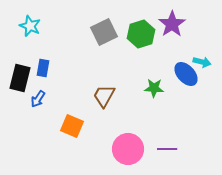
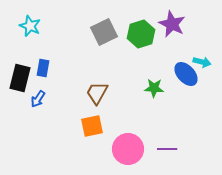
purple star: rotated 12 degrees counterclockwise
brown trapezoid: moved 7 px left, 3 px up
orange square: moved 20 px right; rotated 35 degrees counterclockwise
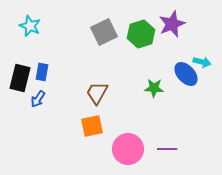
purple star: rotated 24 degrees clockwise
blue rectangle: moved 1 px left, 4 px down
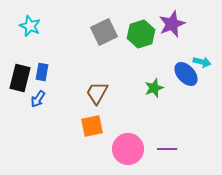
green star: rotated 24 degrees counterclockwise
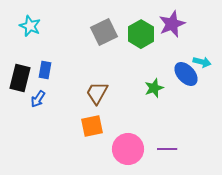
green hexagon: rotated 12 degrees counterclockwise
blue rectangle: moved 3 px right, 2 px up
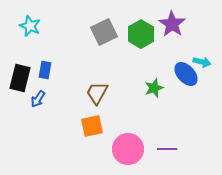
purple star: rotated 16 degrees counterclockwise
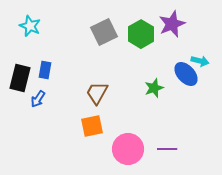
purple star: rotated 16 degrees clockwise
cyan arrow: moved 2 px left, 1 px up
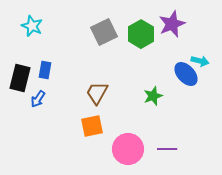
cyan star: moved 2 px right
green star: moved 1 px left, 8 px down
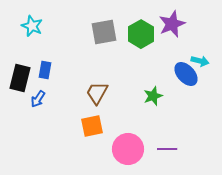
gray square: rotated 16 degrees clockwise
